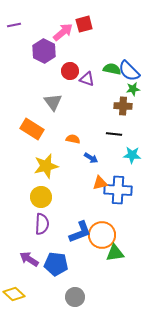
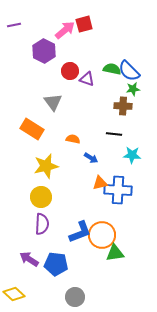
pink arrow: moved 2 px right, 2 px up
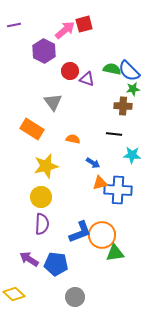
blue arrow: moved 2 px right, 5 px down
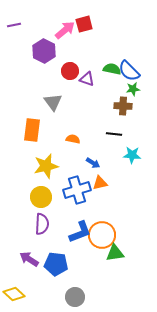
orange rectangle: moved 1 px down; rotated 65 degrees clockwise
blue cross: moved 41 px left; rotated 20 degrees counterclockwise
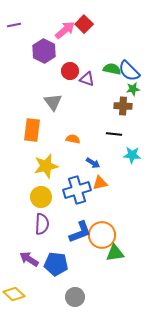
red square: rotated 30 degrees counterclockwise
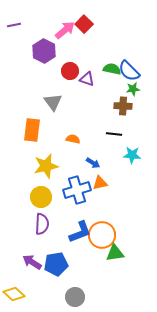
purple arrow: moved 3 px right, 3 px down
blue pentagon: rotated 15 degrees counterclockwise
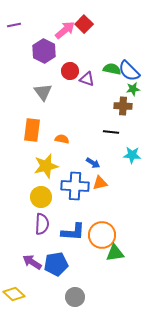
gray triangle: moved 10 px left, 10 px up
black line: moved 3 px left, 2 px up
orange semicircle: moved 11 px left
blue cross: moved 2 px left, 4 px up; rotated 20 degrees clockwise
blue L-shape: moved 7 px left; rotated 25 degrees clockwise
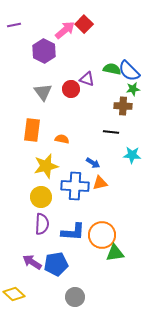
red circle: moved 1 px right, 18 px down
